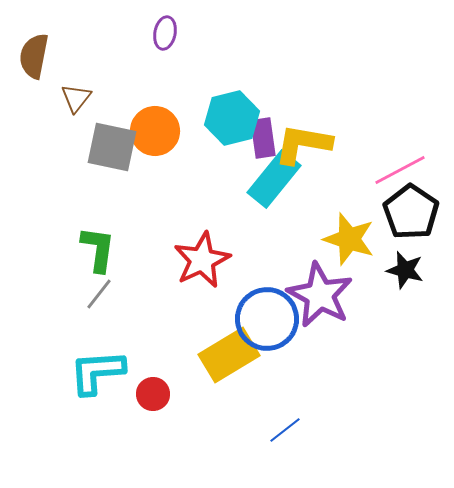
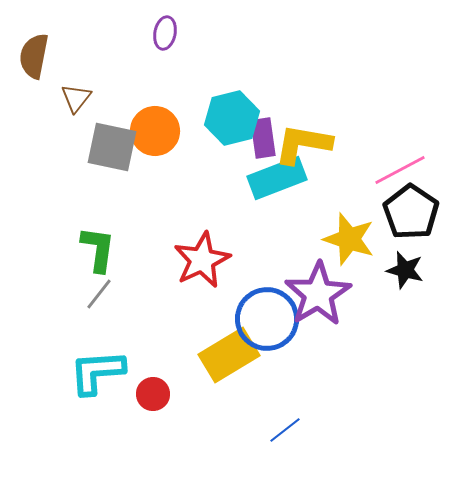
cyan rectangle: moved 3 px right, 1 px up; rotated 30 degrees clockwise
purple star: moved 2 px left, 1 px up; rotated 12 degrees clockwise
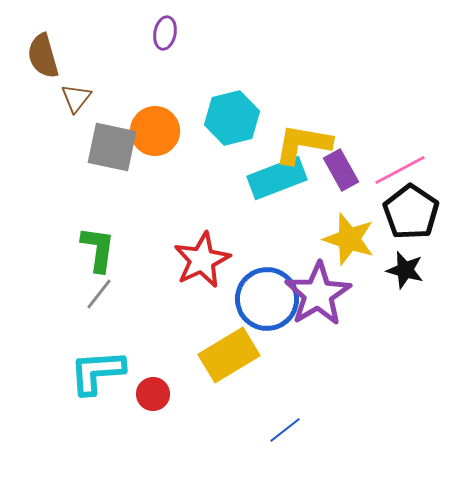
brown semicircle: moved 9 px right; rotated 27 degrees counterclockwise
purple rectangle: moved 78 px right, 32 px down; rotated 21 degrees counterclockwise
blue circle: moved 20 px up
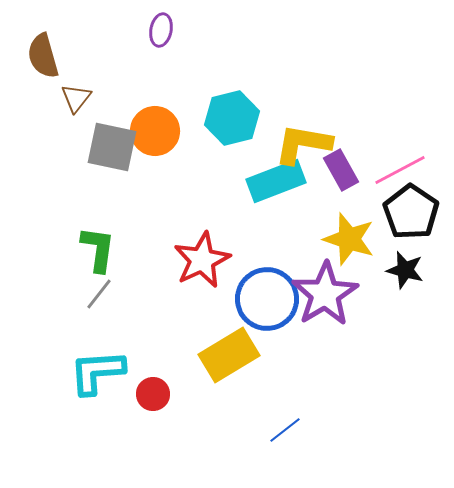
purple ellipse: moved 4 px left, 3 px up
cyan rectangle: moved 1 px left, 3 px down
purple star: moved 7 px right
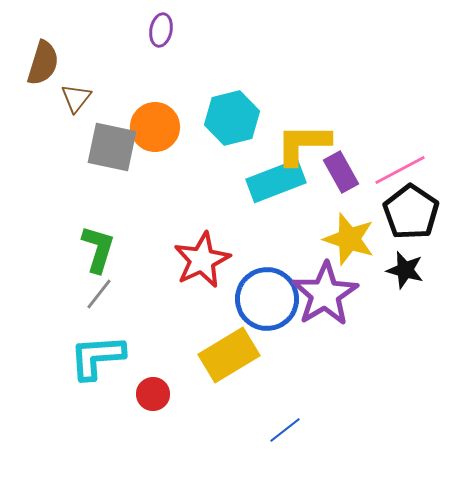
brown semicircle: moved 7 px down; rotated 147 degrees counterclockwise
orange circle: moved 4 px up
yellow L-shape: rotated 10 degrees counterclockwise
purple rectangle: moved 2 px down
green L-shape: rotated 9 degrees clockwise
cyan L-shape: moved 15 px up
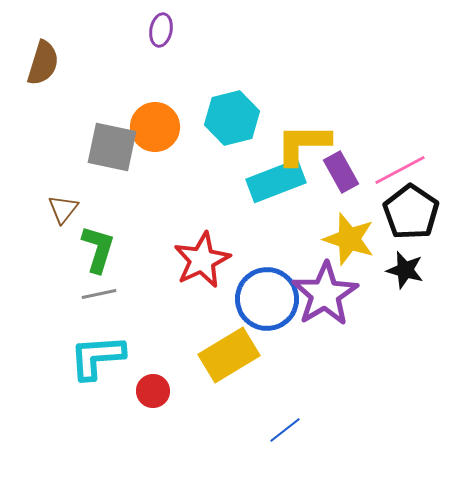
brown triangle: moved 13 px left, 111 px down
gray line: rotated 40 degrees clockwise
red circle: moved 3 px up
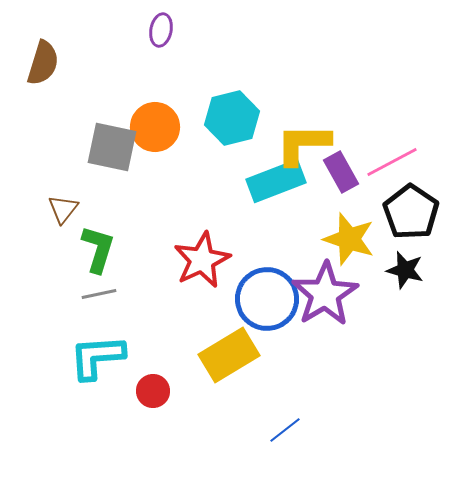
pink line: moved 8 px left, 8 px up
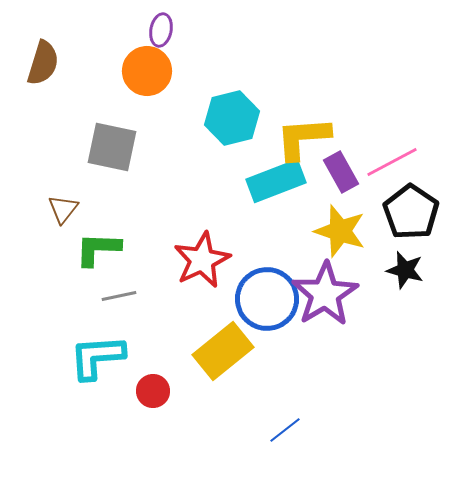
orange circle: moved 8 px left, 56 px up
yellow L-shape: moved 6 px up; rotated 4 degrees counterclockwise
yellow star: moved 9 px left, 8 px up
green L-shape: rotated 105 degrees counterclockwise
gray line: moved 20 px right, 2 px down
yellow rectangle: moved 6 px left, 4 px up; rotated 8 degrees counterclockwise
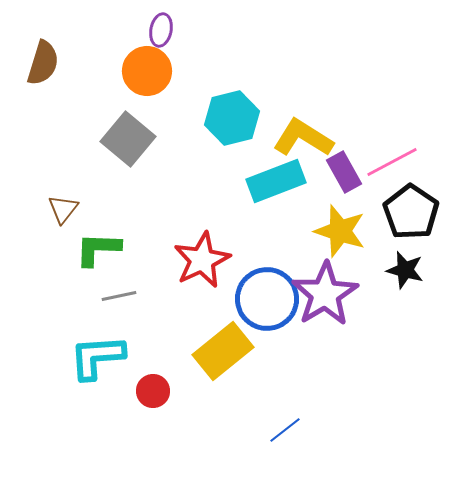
yellow L-shape: rotated 36 degrees clockwise
gray square: moved 16 px right, 8 px up; rotated 28 degrees clockwise
purple rectangle: moved 3 px right
